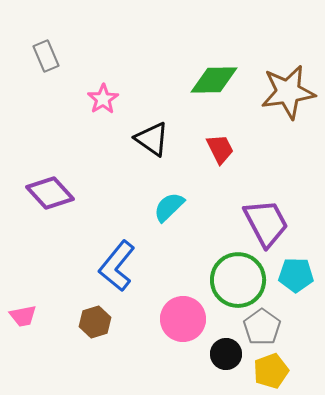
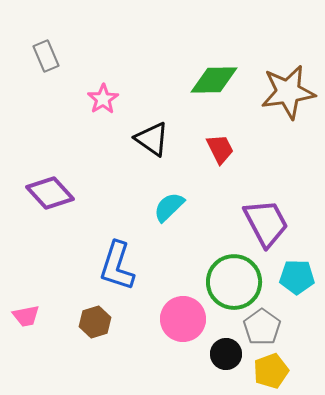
blue L-shape: rotated 21 degrees counterclockwise
cyan pentagon: moved 1 px right, 2 px down
green circle: moved 4 px left, 2 px down
pink trapezoid: moved 3 px right
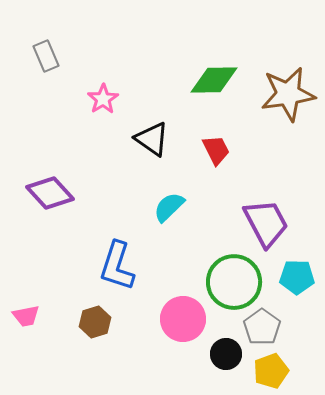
brown star: moved 2 px down
red trapezoid: moved 4 px left, 1 px down
